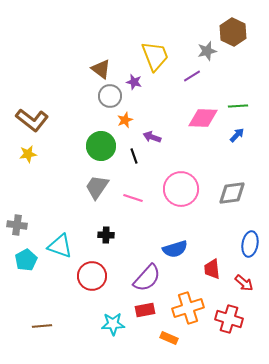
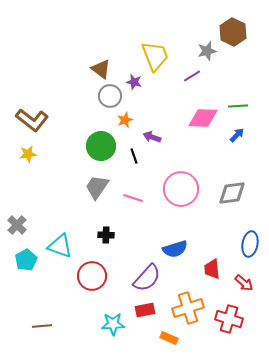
gray cross: rotated 36 degrees clockwise
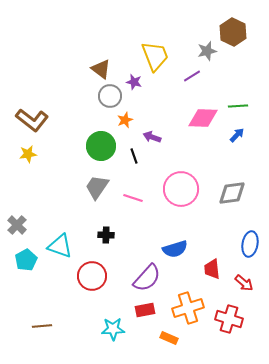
cyan star: moved 5 px down
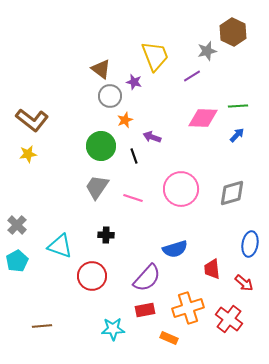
gray diamond: rotated 8 degrees counterclockwise
cyan pentagon: moved 9 px left, 1 px down
red cross: rotated 20 degrees clockwise
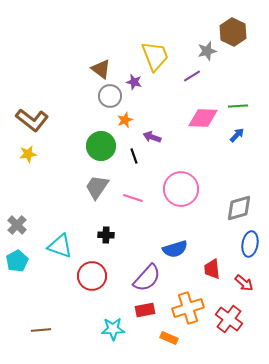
gray diamond: moved 7 px right, 15 px down
brown line: moved 1 px left, 4 px down
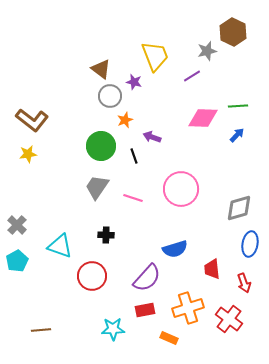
red arrow: rotated 30 degrees clockwise
